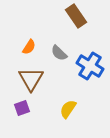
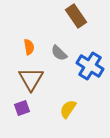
orange semicircle: rotated 42 degrees counterclockwise
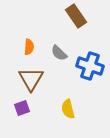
orange semicircle: rotated 14 degrees clockwise
blue cross: rotated 12 degrees counterclockwise
yellow semicircle: rotated 48 degrees counterclockwise
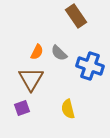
orange semicircle: moved 8 px right, 5 px down; rotated 21 degrees clockwise
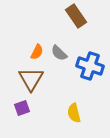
yellow semicircle: moved 6 px right, 4 px down
